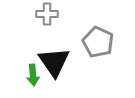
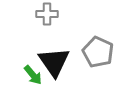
gray pentagon: moved 10 px down
green arrow: rotated 35 degrees counterclockwise
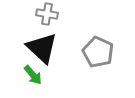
gray cross: rotated 10 degrees clockwise
black triangle: moved 12 px left, 14 px up; rotated 12 degrees counterclockwise
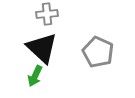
gray cross: rotated 15 degrees counterclockwise
green arrow: moved 2 px right, 1 px down; rotated 65 degrees clockwise
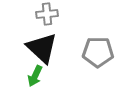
gray pentagon: rotated 24 degrees counterclockwise
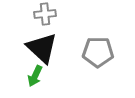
gray cross: moved 2 px left
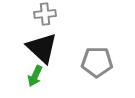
gray pentagon: moved 1 px left, 10 px down
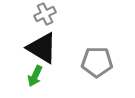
gray cross: rotated 20 degrees counterclockwise
black triangle: rotated 12 degrees counterclockwise
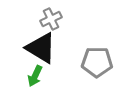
gray cross: moved 6 px right, 5 px down
black triangle: moved 1 px left
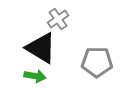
gray cross: moved 7 px right; rotated 10 degrees counterclockwise
green arrow: rotated 105 degrees counterclockwise
